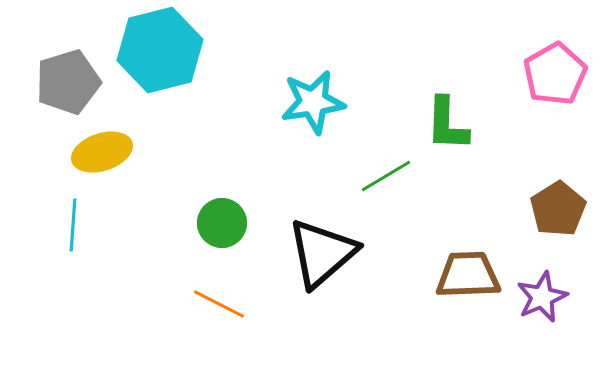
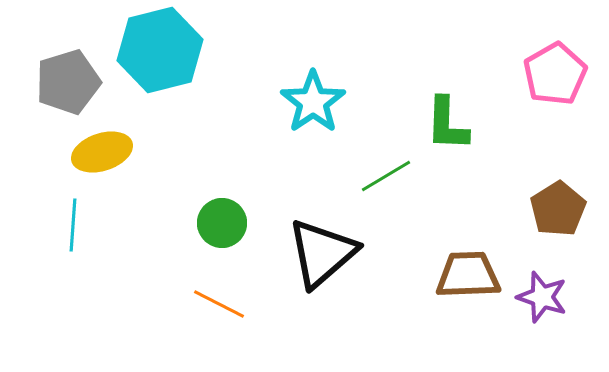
cyan star: rotated 26 degrees counterclockwise
purple star: rotated 30 degrees counterclockwise
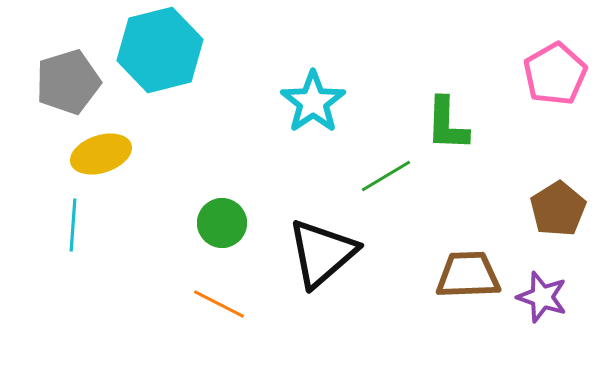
yellow ellipse: moved 1 px left, 2 px down
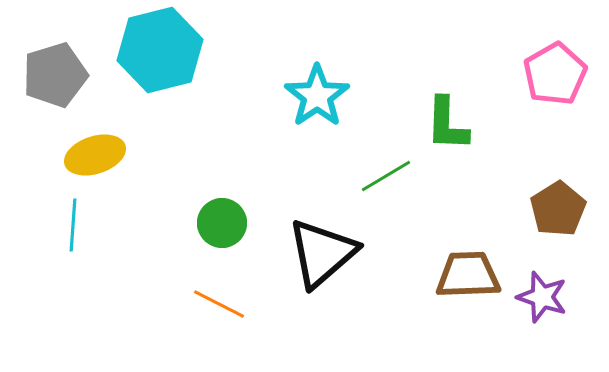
gray pentagon: moved 13 px left, 7 px up
cyan star: moved 4 px right, 6 px up
yellow ellipse: moved 6 px left, 1 px down
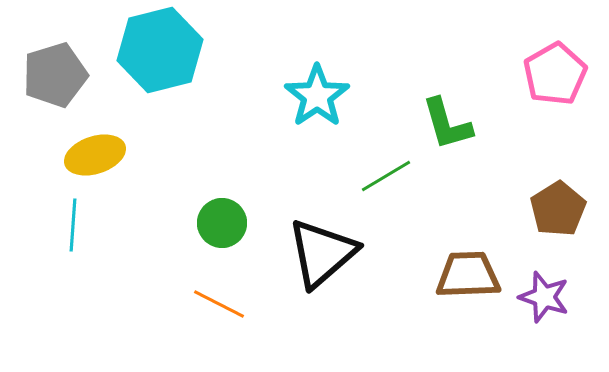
green L-shape: rotated 18 degrees counterclockwise
purple star: moved 2 px right
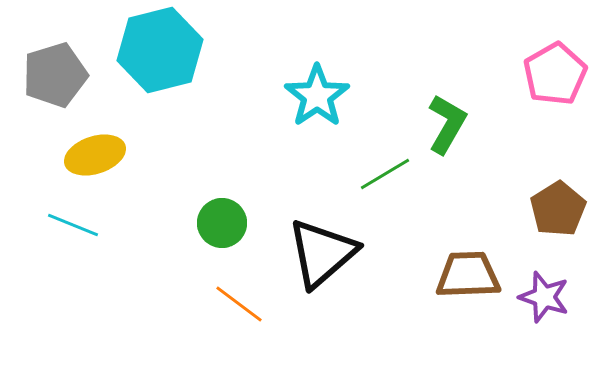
green L-shape: rotated 134 degrees counterclockwise
green line: moved 1 px left, 2 px up
cyan line: rotated 72 degrees counterclockwise
orange line: moved 20 px right; rotated 10 degrees clockwise
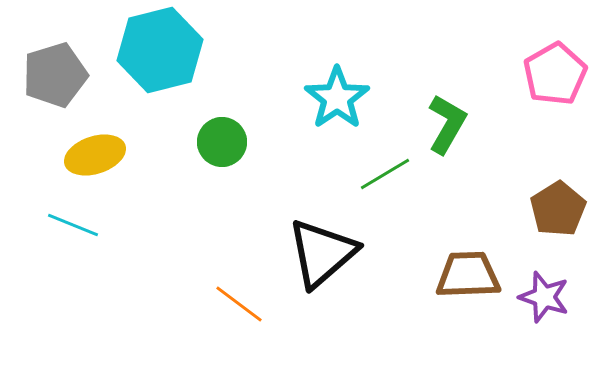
cyan star: moved 20 px right, 2 px down
green circle: moved 81 px up
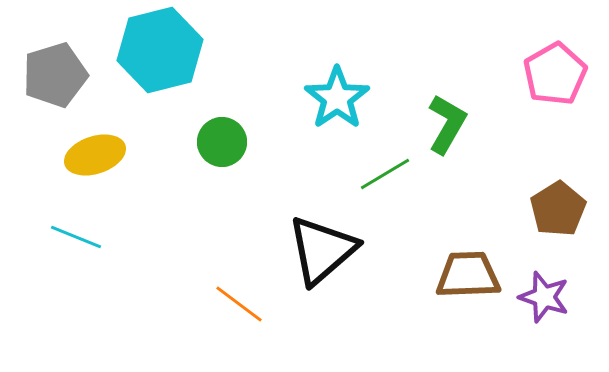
cyan line: moved 3 px right, 12 px down
black triangle: moved 3 px up
